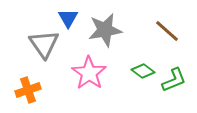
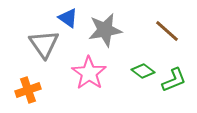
blue triangle: rotated 25 degrees counterclockwise
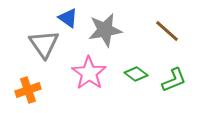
green diamond: moved 7 px left, 3 px down
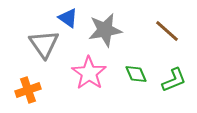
green diamond: rotated 30 degrees clockwise
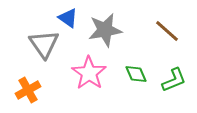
orange cross: rotated 10 degrees counterclockwise
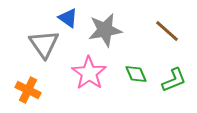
orange cross: rotated 35 degrees counterclockwise
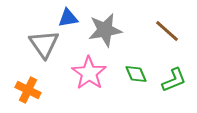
blue triangle: rotated 45 degrees counterclockwise
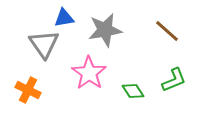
blue triangle: moved 4 px left
green diamond: moved 3 px left, 17 px down; rotated 10 degrees counterclockwise
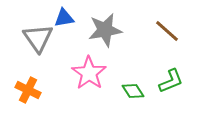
gray triangle: moved 6 px left, 6 px up
green L-shape: moved 3 px left, 1 px down
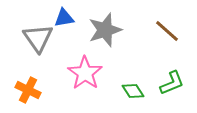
gray star: rotated 8 degrees counterclockwise
pink star: moved 4 px left
green L-shape: moved 1 px right, 2 px down
